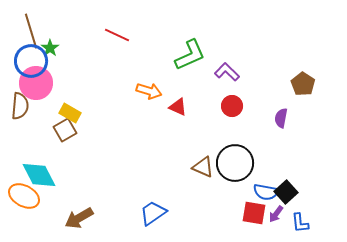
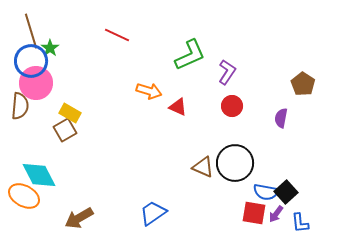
purple L-shape: rotated 80 degrees clockwise
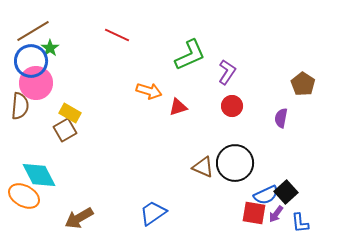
brown line: moved 2 px right; rotated 76 degrees clockwise
red triangle: rotated 42 degrees counterclockwise
blue semicircle: moved 3 px down; rotated 35 degrees counterclockwise
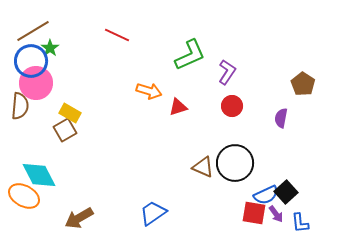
purple arrow: rotated 72 degrees counterclockwise
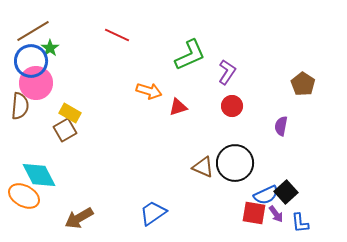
purple semicircle: moved 8 px down
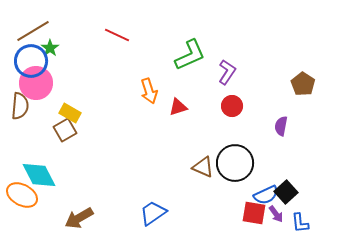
orange arrow: rotated 55 degrees clockwise
orange ellipse: moved 2 px left, 1 px up
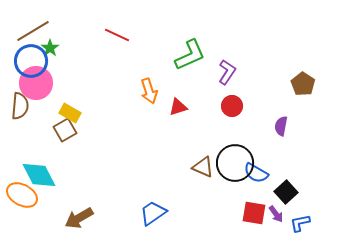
blue semicircle: moved 10 px left, 22 px up; rotated 55 degrees clockwise
blue L-shape: rotated 85 degrees clockwise
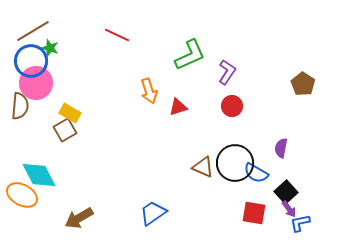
green star: rotated 18 degrees counterclockwise
purple semicircle: moved 22 px down
purple arrow: moved 13 px right, 5 px up
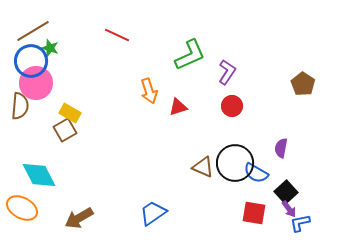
orange ellipse: moved 13 px down
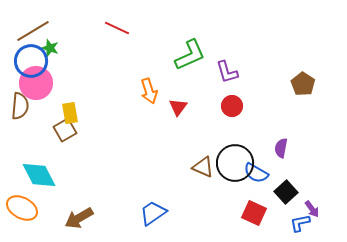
red line: moved 7 px up
purple L-shape: rotated 130 degrees clockwise
red triangle: rotated 36 degrees counterclockwise
yellow rectangle: rotated 50 degrees clockwise
purple arrow: moved 23 px right
red square: rotated 15 degrees clockwise
